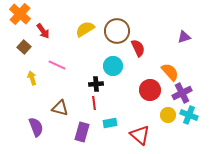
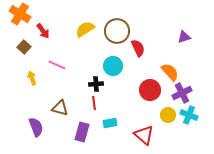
orange cross: rotated 10 degrees counterclockwise
red triangle: moved 4 px right
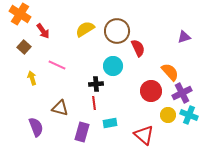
red circle: moved 1 px right, 1 px down
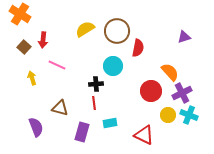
red arrow: moved 9 px down; rotated 42 degrees clockwise
red semicircle: rotated 36 degrees clockwise
red triangle: rotated 15 degrees counterclockwise
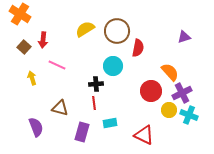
yellow circle: moved 1 px right, 5 px up
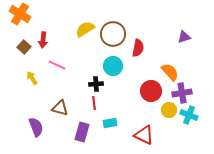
brown circle: moved 4 px left, 3 px down
yellow arrow: rotated 16 degrees counterclockwise
purple cross: rotated 18 degrees clockwise
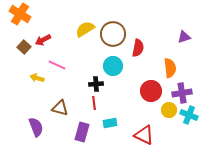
red arrow: rotated 56 degrees clockwise
orange semicircle: moved 4 px up; rotated 36 degrees clockwise
yellow arrow: moved 5 px right; rotated 40 degrees counterclockwise
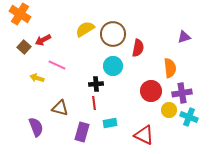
cyan cross: moved 2 px down
